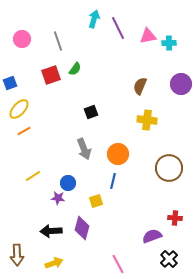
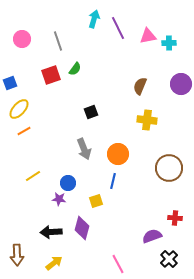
purple star: moved 1 px right, 1 px down
black arrow: moved 1 px down
yellow arrow: rotated 18 degrees counterclockwise
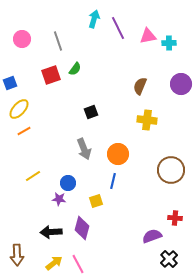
brown circle: moved 2 px right, 2 px down
pink line: moved 40 px left
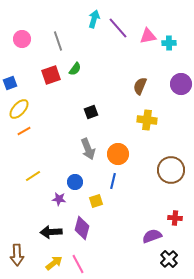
purple line: rotated 15 degrees counterclockwise
gray arrow: moved 4 px right
blue circle: moved 7 px right, 1 px up
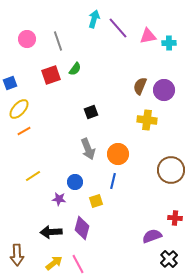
pink circle: moved 5 px right
purple circle: moved 17 px left, 6 px down
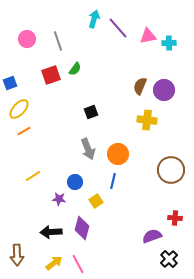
yellow square: rotated 16 degrees counterclockwise
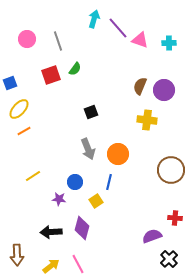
pink triangle: moved 8 px left, 4 px down; rotated 30 degrees clockwise
blue line: moved 4 px left, 1 px down
yellow arrow: moved 3 px left, 3 px down
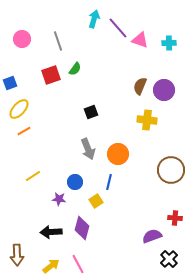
pink circle: moved 5 px left
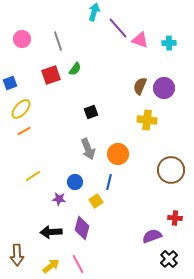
cyan arrow: moved 7 px up
purple circle: moved 2 px up
yellow ellipse: moved 2 px right
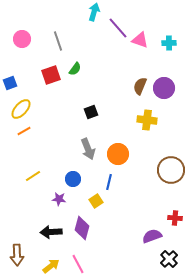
blue circle: moved 2 px left, 3 px up
